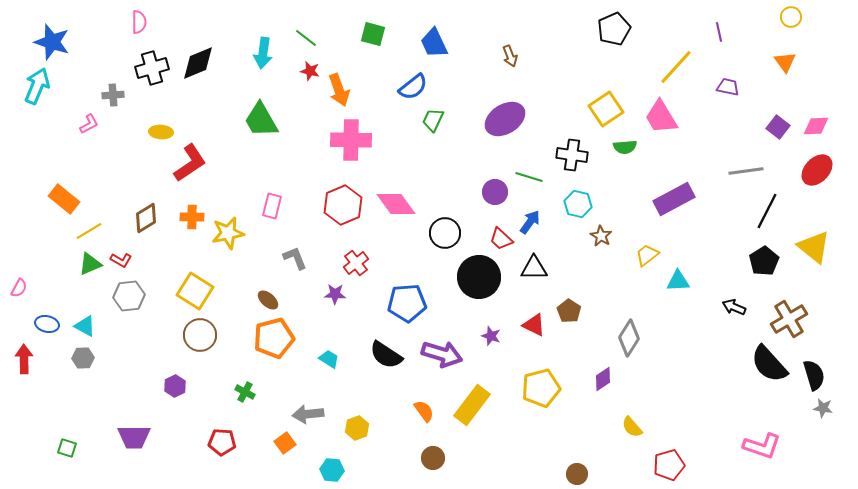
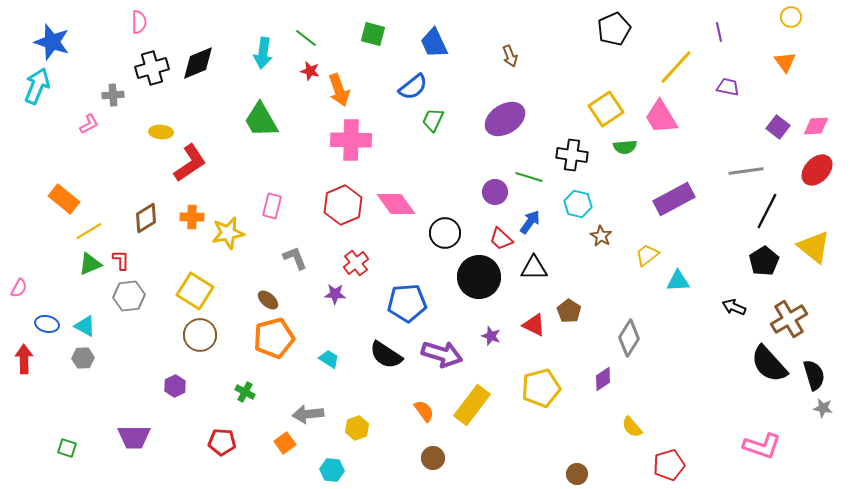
red L-shape at (121, 260): rotated 120 degrees counterclockwise
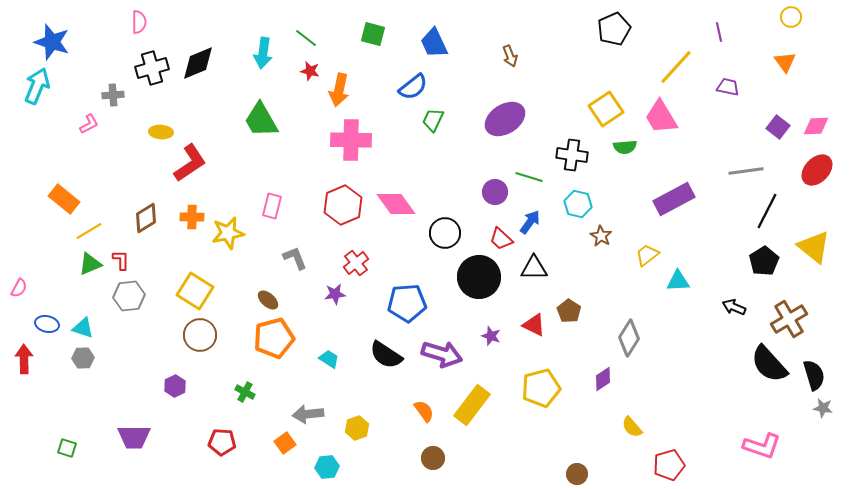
orange arrow at (339, 90): rotated 32 degrees clockwise
purple star at (335, 294): rotated 10 degrees counterclockwise
cyan triangle at (85, 326): moved 2 px left, 2 px down; rotated 10 degrees counterclockwise
cyan hexagon at (332, 470): moved 5 px left, 3 px up; rotated 10 degrees counterclockwise
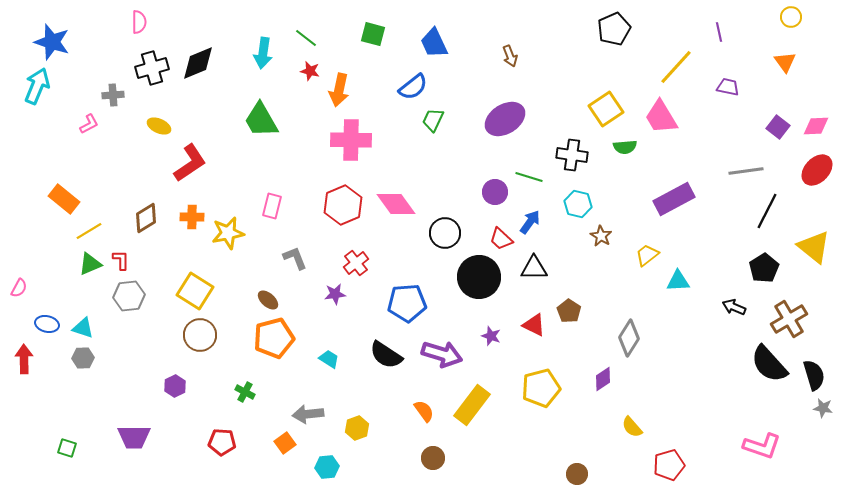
yellow ellipse at (161, 132): moved 2 px left, 6 px up; rotated 20 degrees clockwise
black pentagon at (764, 261): moved 7 px down
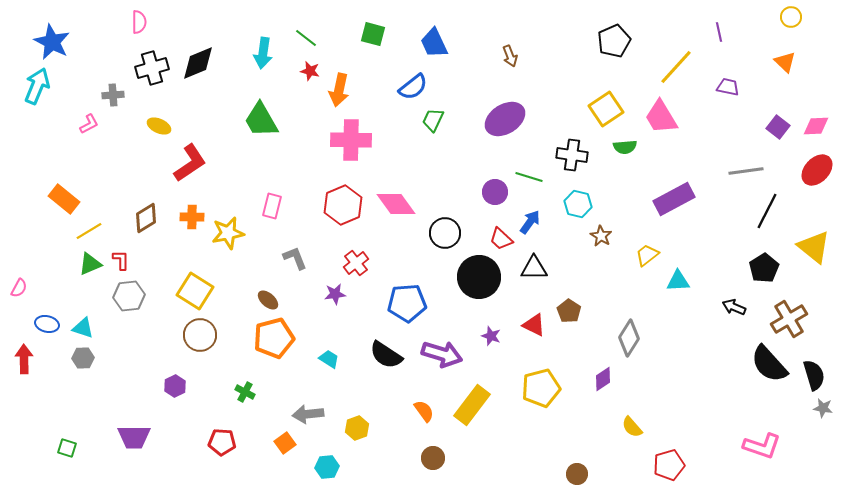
black pentagon at (614, 29): moved 12 px down
blue star at (52, 42): rotated 9 degrees clockwise
orange triangle at (785, 62): rotated 10 degrees counterclockwise
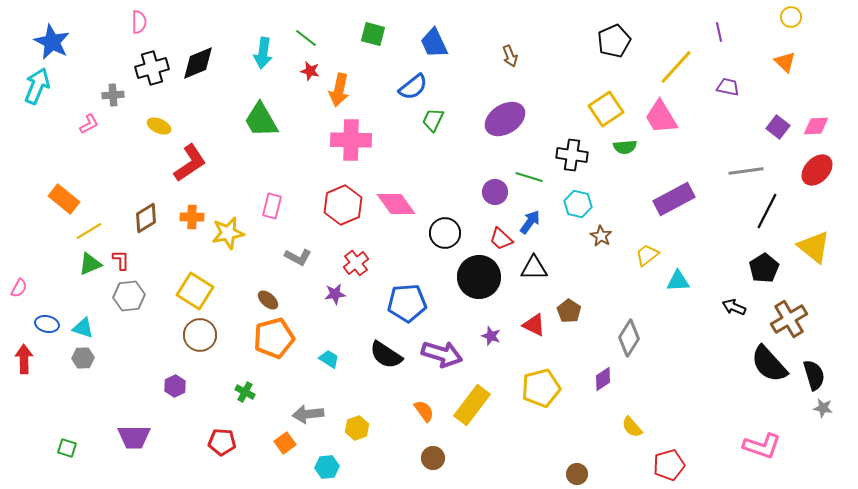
gray L-shape at (295, 258): moved 3 px right, 1 px up; rotated 140 degrees clockwise
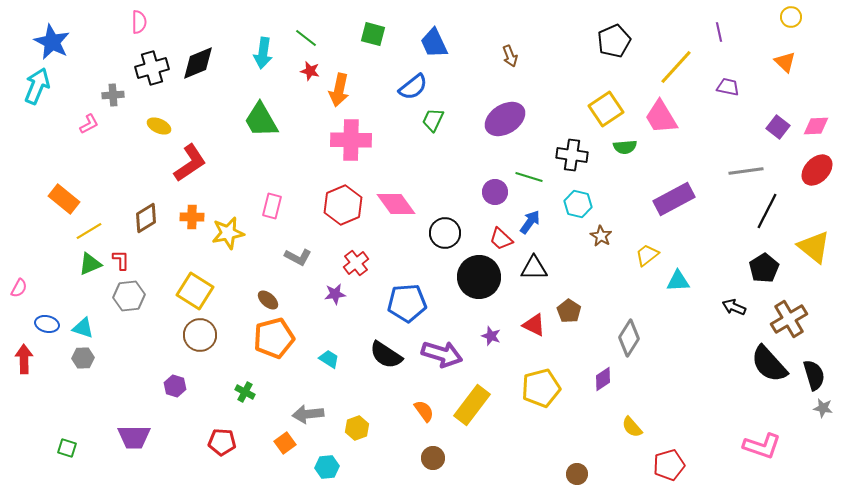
purple hexagon at (175, 386): rotated 15 degrees counterclockwise
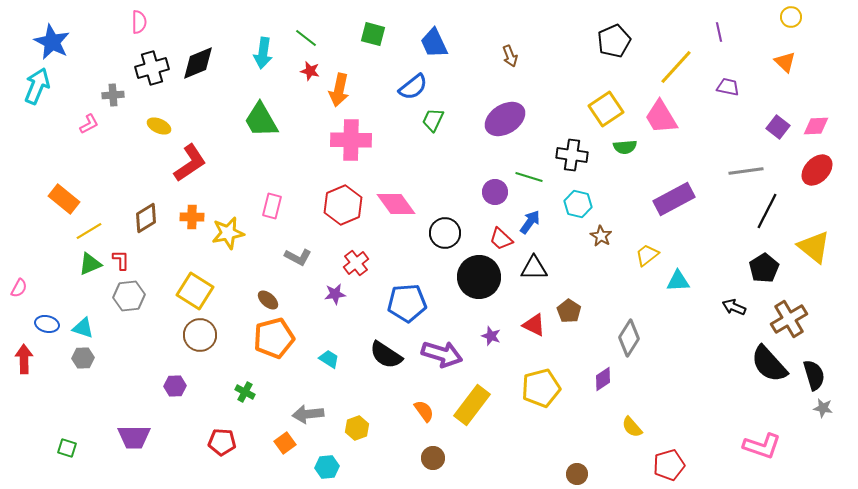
purple hexagon at (175, 386): rotated 20 degrees counterclockwise
